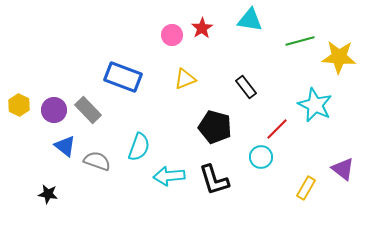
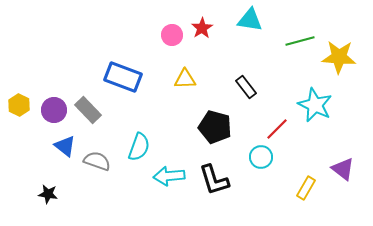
yellow triangle: rotated 20 degrees clockwise
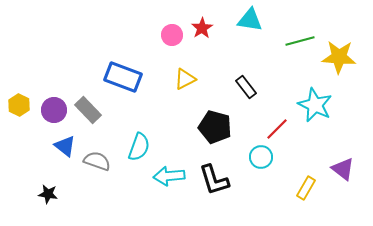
yellow triangle: rotated 25 degrees counterclockwise
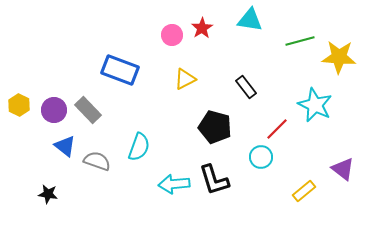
blue rectangle: moved 3 px left, 7 px up
cyan arrow: moved 5 px right, 8 px down
yellow rectangle: moved 2 px left, 3 px down; rotated 20 degrees clockwise
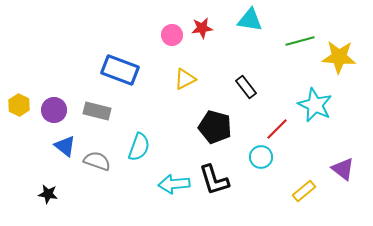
red star: rotated 25 degrees clockwise
gray rectangle: moved 9 px right, 1 px down; rotated 32 degrees counterclockwise
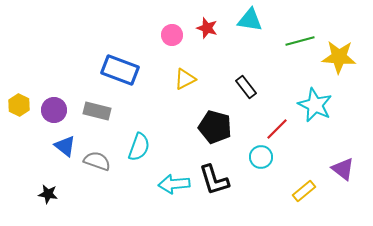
red star: moved 5 px right; rotated 25 degrees clockwise
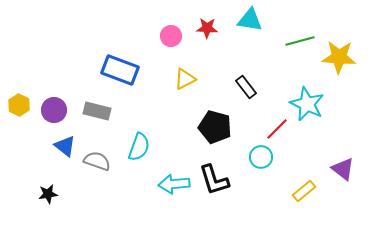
red star: rotated 15 degrees counterclockwise
pink circle: moved 1 px left, 1 px down
cyan star: moved 8 px left, 1 px up
black star: rotated 18 degrees counterclockwise
